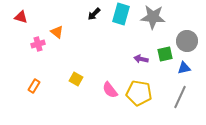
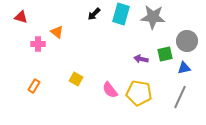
pink cross: rotated 16 degrees clockwise
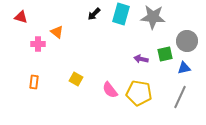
orange rectangle: moved 4 px up; rotated 24 degrees counterclockwise
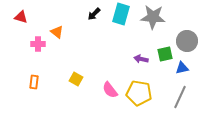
blue triangle: moved 2 px left
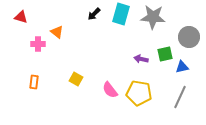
gray circle: moved 2 px right, 4 px up
blue triangle: moved 1 px up
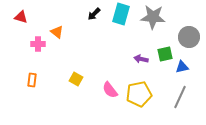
orange rectangle: moved 2 px left, 2 px up
yellow pentagon: moved 1 px down; rotated 20 degrees counterclockwise
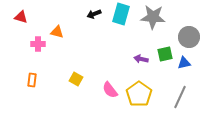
black arrow: rotated 24 degrees clockwise
orange triangle: rotated 24 degrees counterclockwise
blue triangle: moved 2 px right, 4 px up
yellow pentagon: rotated 25 degrees counterclockwise
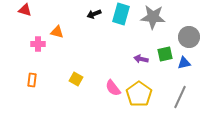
red triangle: moved 4 px right, 7 px up
pink semicircle: moved 3 px right, 2 px up
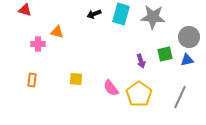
purple arrow: moved 2 px down; rotated 120 degrees counterclockwise
blue triangle: moved 3 px right, 3 px up
yellow square: rotated 24 degrees counterclockwise
pink semicircle: moved 2 px left
